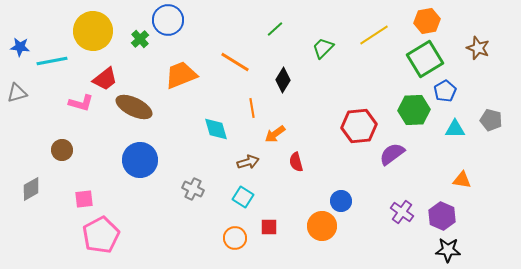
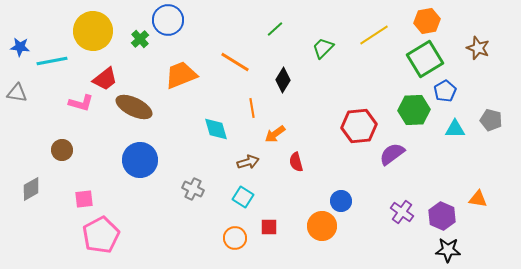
gray triangle at (17, 93): rotated 25 degrees clockwise
orange triangle at (462, 180): moved 16 px right, 19 px down
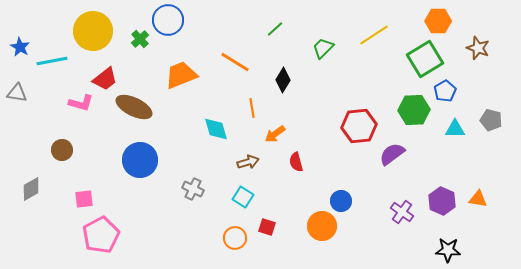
orange hexagon at (427, 21): moved 11 px right; rotated 10 degrees clockwise
blue star at (20, 47): rotated 24 degrees clockwise
purple hexagon at (442, 216): moved 15 px up
red square at (269, 227): moved 2 px left; rotated 18 degrees clockwise
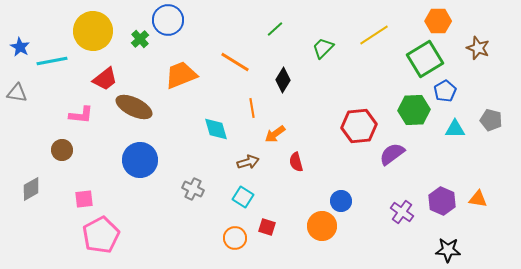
pink L-shape at (81, 103): moved 12 px down; rotated 10 degrees counterclockwise
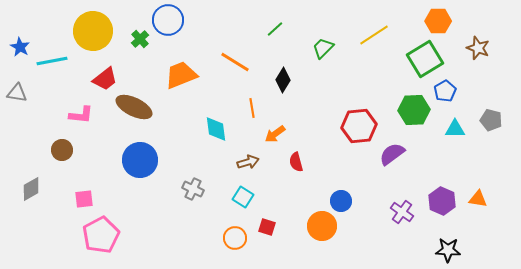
cyan diamond at (216, 129): rotated 8 degrees clockwise
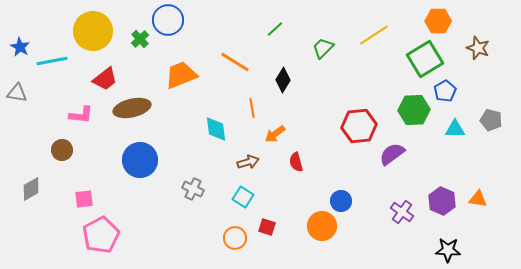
brown ellipse at (134, 107): moved 2 px left, 1 px down; rotated 39 degrees counterclockwise
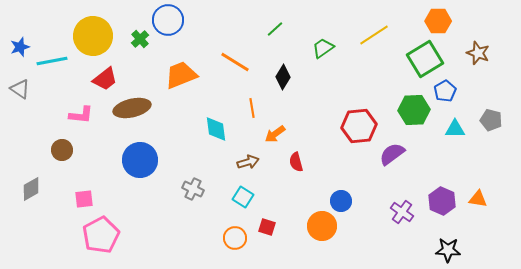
yellow circle at (93, 31): moved 5 px down
blue star at (20, 47): rotated 24 degrees clockwise
green trapezoid at (323, 48): rotated 10 degrees clockwise
brown star at (478, 48): moved 5 px down
black diamond at (283, 80): moved 3 px up
gray triangle at (17, 93): moved 3 px right, 4 px up; rotated 25 degrees clockwise
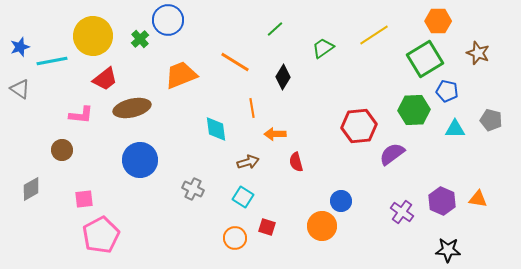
blue pentagon at (445, 91): moved 2 px right; rotated 30 degrees counterclockwise
orange arrow at (275, 134): rotated 35 degrees clockwise
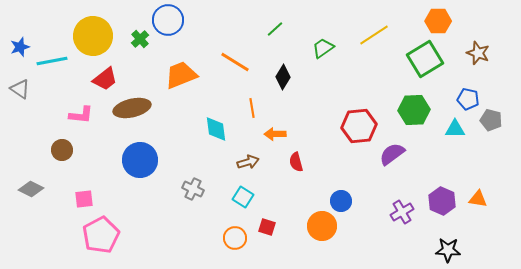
blue pentagon at (447, 91): moved 21 px right, 8 px down
gray diamond at (31, 189): rotated 55 degrees clockwise
purple cross at (402, 212): rotated 25 degrees clockwise
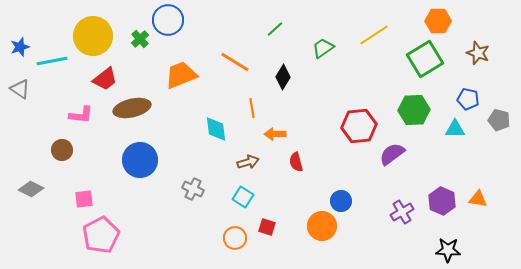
gray pentagon at (491, 120): moved 8 px right
